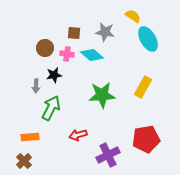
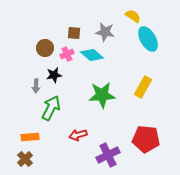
pink cross: rotated 32 degrees counterclockwise
red pentagon: rotated 16 degrees clockwise
brown cross: moved 1 px right, 2 px up
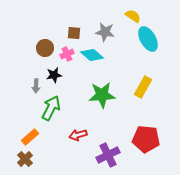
orange rectangle: rotated 36 degrees counterclockwise
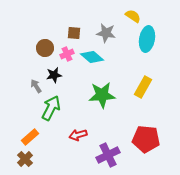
gray star: moved 1 px right, 1 px down
cyan ellipse: moved 1 px left; rotated 40 degrees clockwise
cyan diamond: moved 2 px down
gray arrow: rotated 144 degrees clockwise
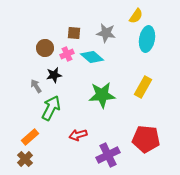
yellow semicircle: moved 3 px right; rotated 91 degrees clockwise
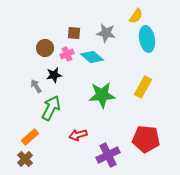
cyan ellipse: rotated 20 degrees counterclockwise
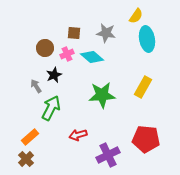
black star: rotated 14 degrees counterclockwise
brown cross: moved 1 px right
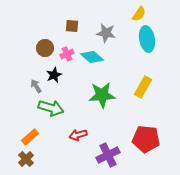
yellow semicircle: moved 3 px right, 2 px up
brown square: moved 2 px left, 7 px up
green arrow: rotated 80 degrees clockwise
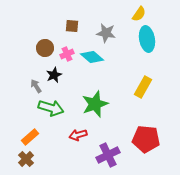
green star: moved 7 px left, 9 px down; rotated 16 degrees counterclockwise
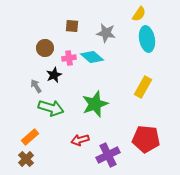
pink cross: moved 2 px right, 4 px down; rotated 16 degrees clockwise
red arrow: moved 2 px right, 5 px down
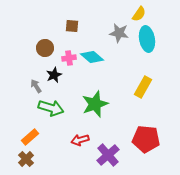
gray star: moved 13 px right
purple cross: rotated 15 degrees counterclockwise
